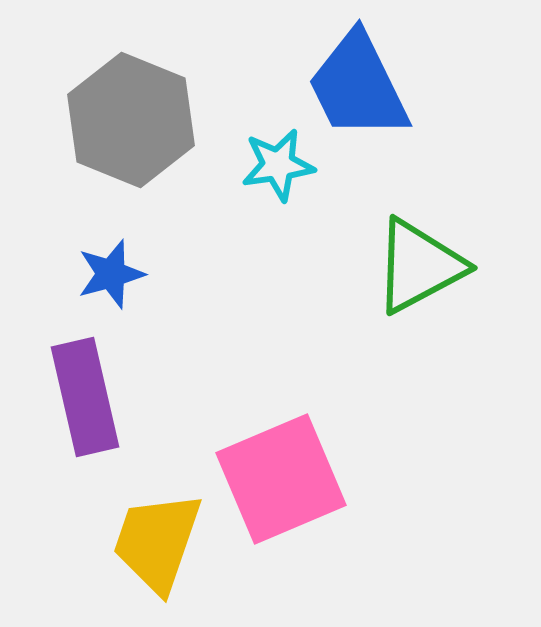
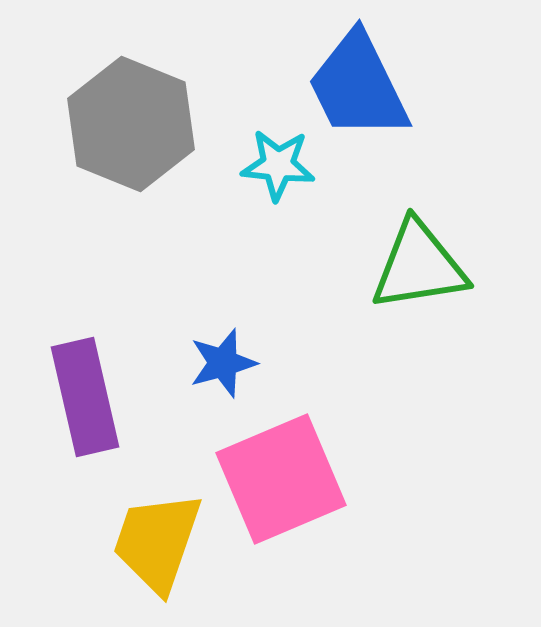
gray hexagon: moved 4 px down
cyan star: rotated 14 degrees clockwise
green triangle: rotated 19 degrees clockwise
blue star: moved 112 px right, 89 px down
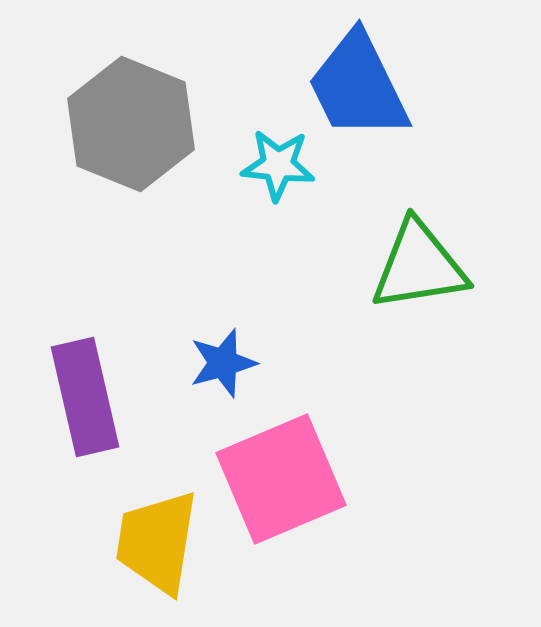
yellow trapezoid: rotated 10 degrees counterclockwise
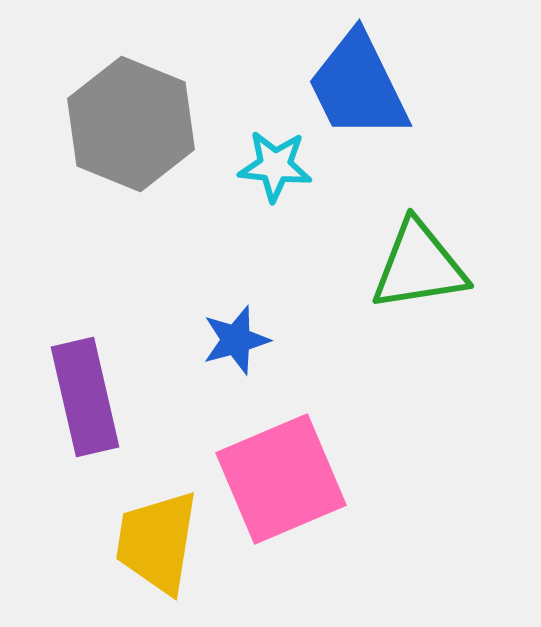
cyan star: moved 3 px left, 1 px down
blue star: moved 13 px right, 23 px up
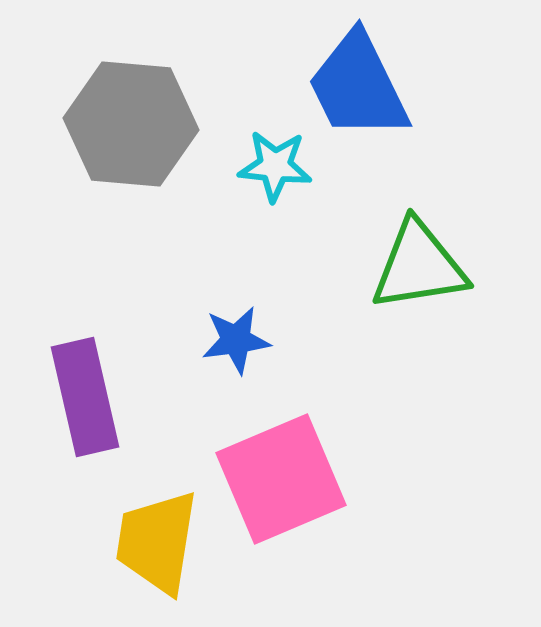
gray hexagon: rotated 17 degrees counterclockwise
blue star: rotated 8 degrees clockwise
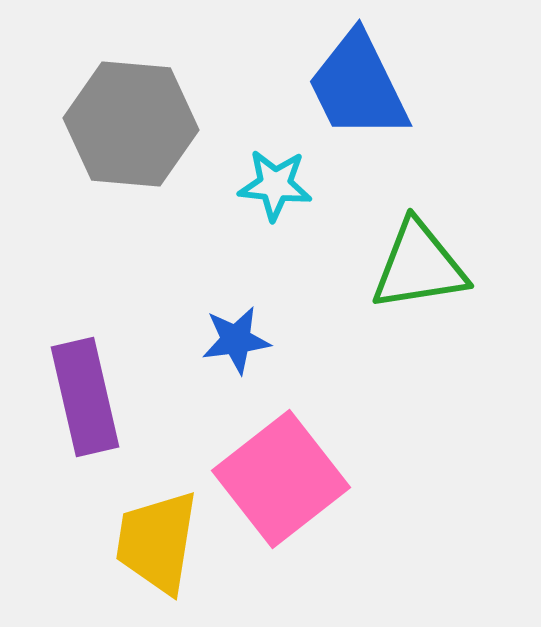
cyan star: moved 19 px down
pink square: rotated 15 degrees counterclockwise
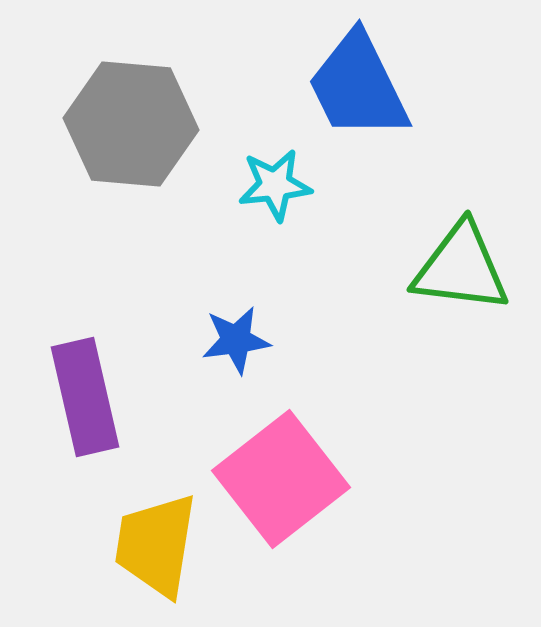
cyan star: rotated 12 degrees counterclockwise
green triangle: moved 42 px right, 2 px down; rotated 16 degrees clockwise
yellow trapezoid: moved 1 px left, 3 px down
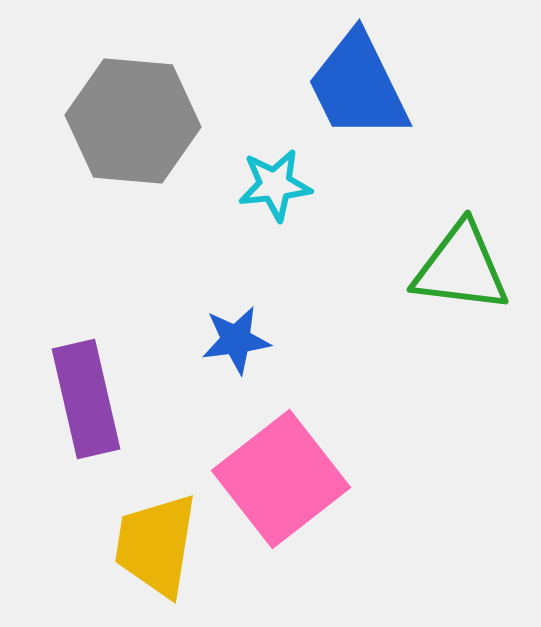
gray hexagon: moved 2 px right, 3 px up
purple rectangle: moved 1 px right, 2 px down
